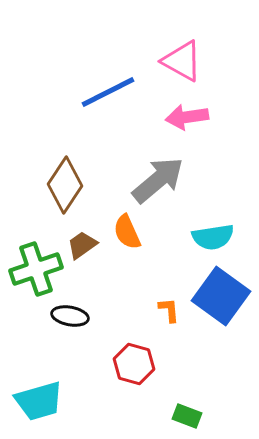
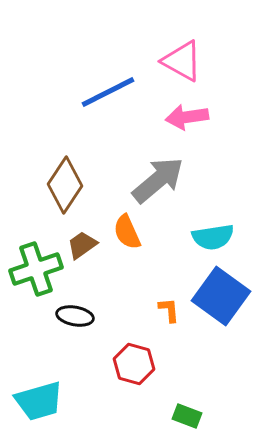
black ellipse: moved 5 px right
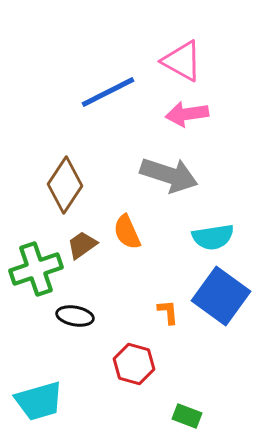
pink arrow: moved 3 px up
gray arrow: moved 11 px right, 5 px up; rotated 58 degrees clockwise
orange L-shape: moved 1 px left, 2 px down
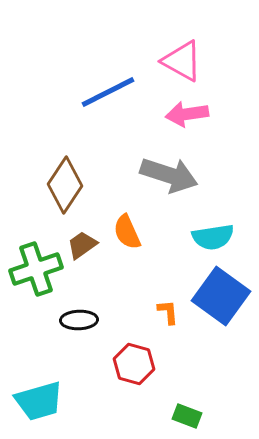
black ellipse: moved 4 px right, 4 px down; rotated 12 degrees counterclockwise
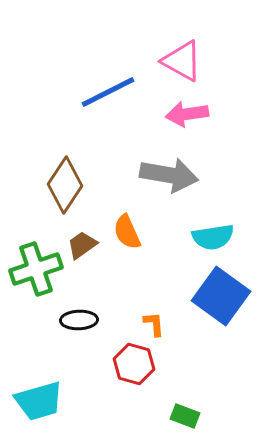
gray arrow: rotated 8 degrees counterclockwise
orange L-shape: moved 14 px left, 12 px down
green rectangle: moved 2 px left
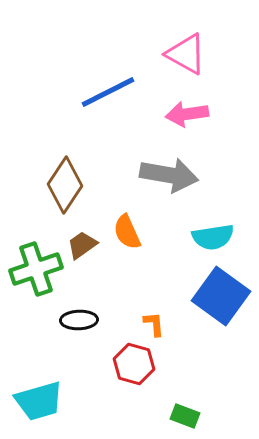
pink triangle: moved 4 px right, 7 px up
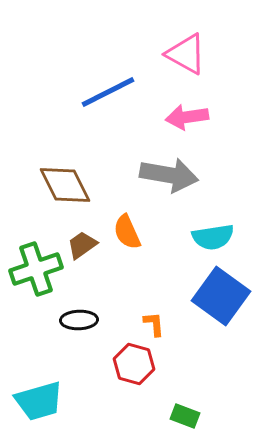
pink arrow: moved 3 px down
brown diamond: rotated 60 degrees counterclockwise
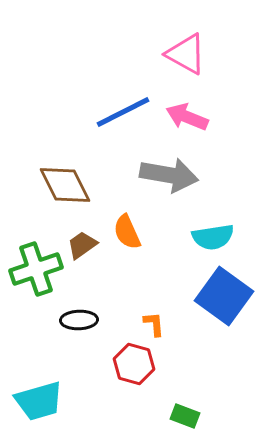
blue line: moved 15 px right, 20 px down
pink arrow: rotated 30 degrees clockwise
blue square: moved 3 px right
